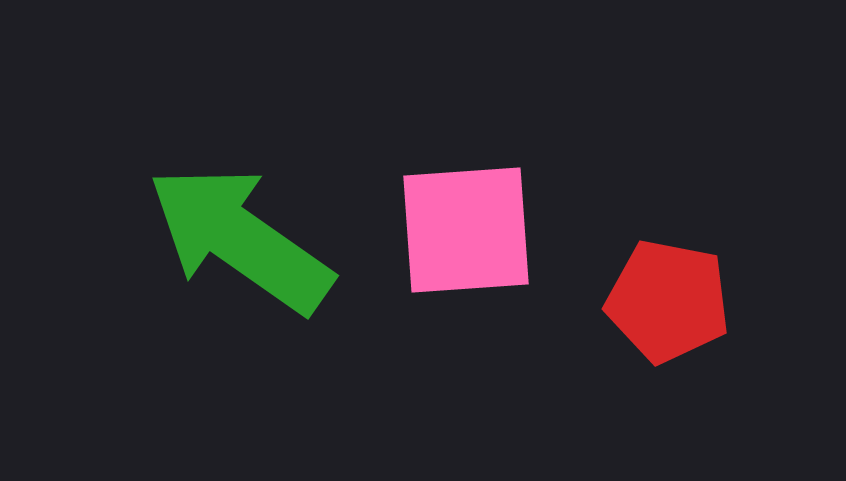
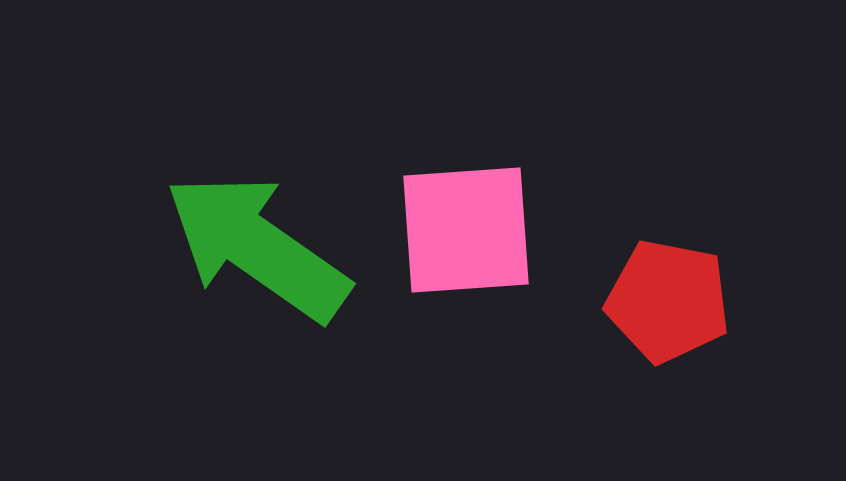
green arrow: moved 17 px right, 8 px down
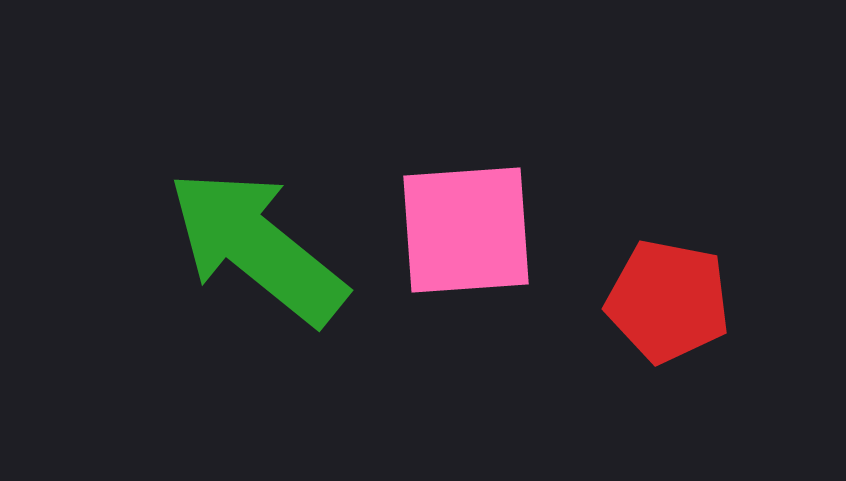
green arrow: rotated 4 degrees clockwise
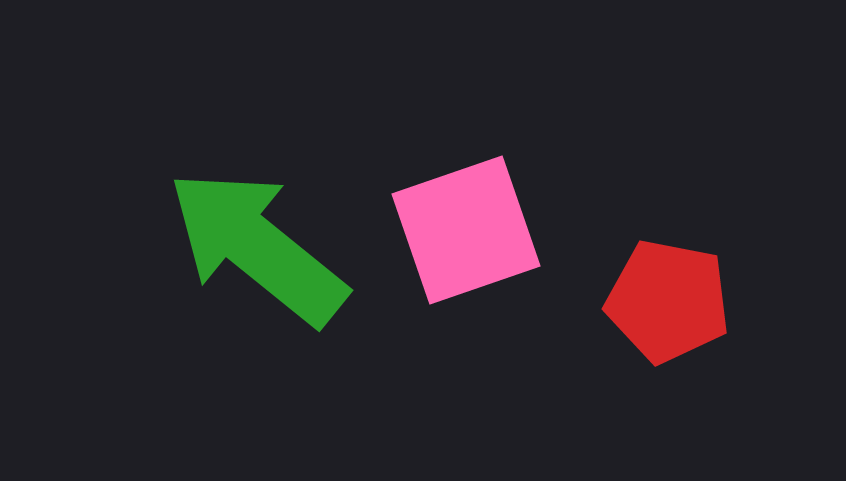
pink square: rotated 15 degrees counterclockwise
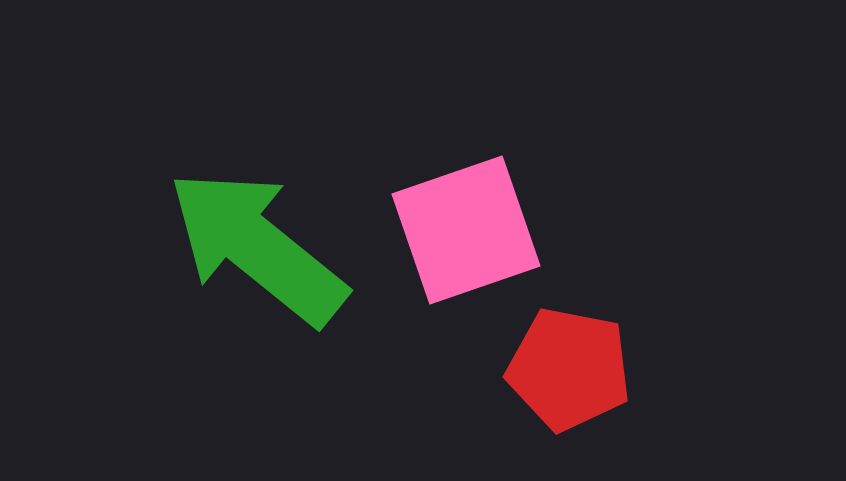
red pentagon: moved 99 px left, 68 px down
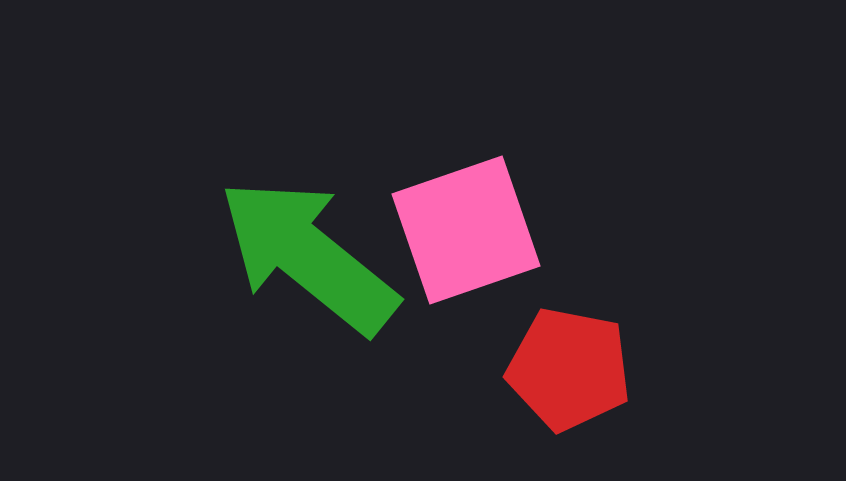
green arrow: moved 51 px right, 9 px down
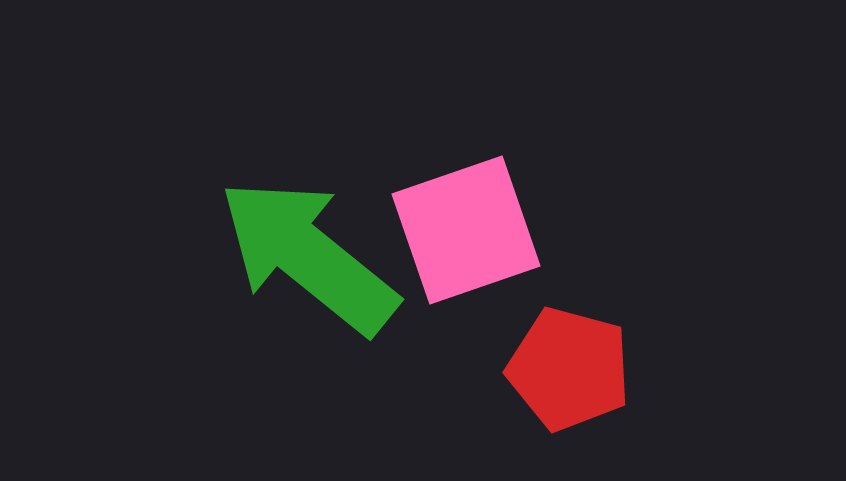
red pentagon: rotated 4 degrees clockwise
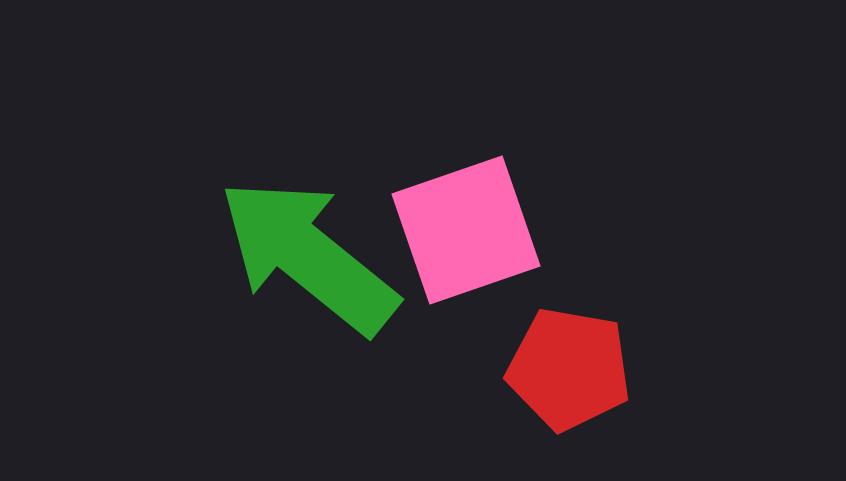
red pentagon: rotated 5 degrees counterclockwise
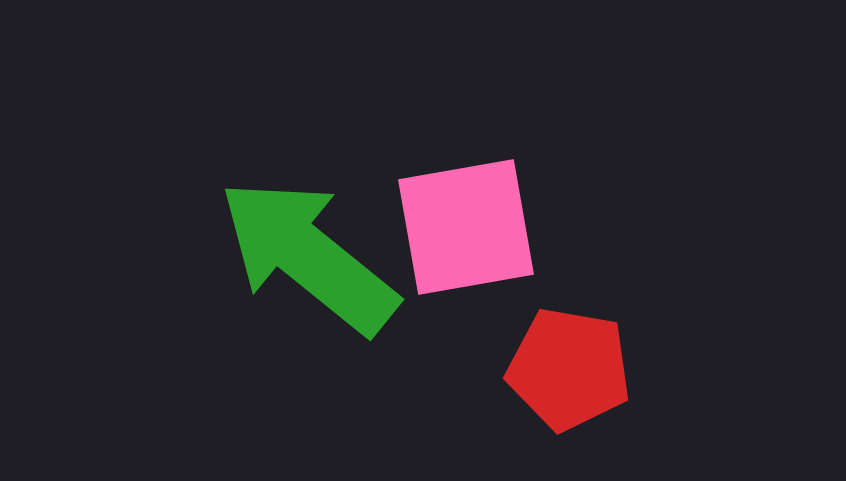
pink square: moved 3 px up; rotated 9 degrees clockwise
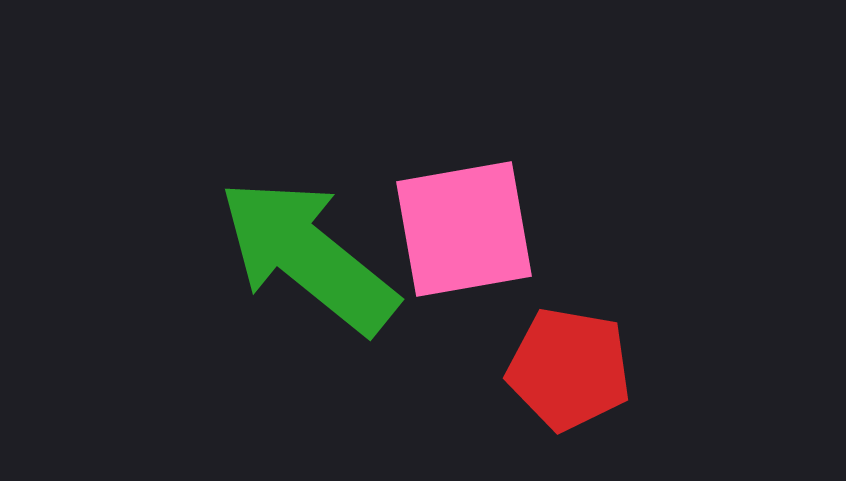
pink square: moved 2 px left, 2 px down
